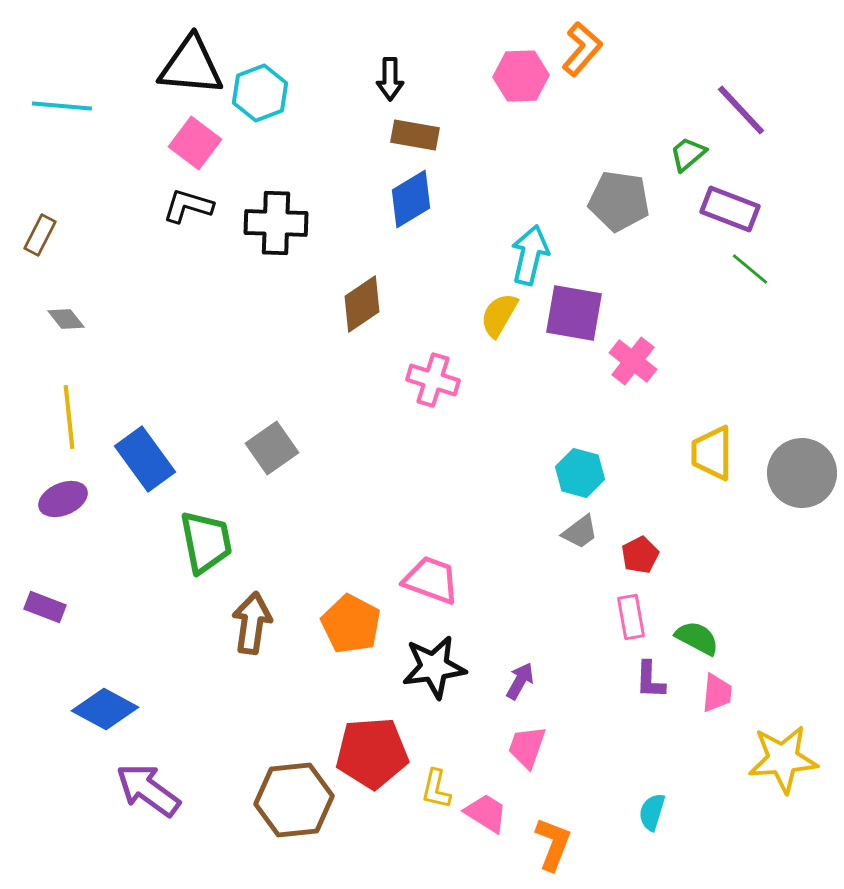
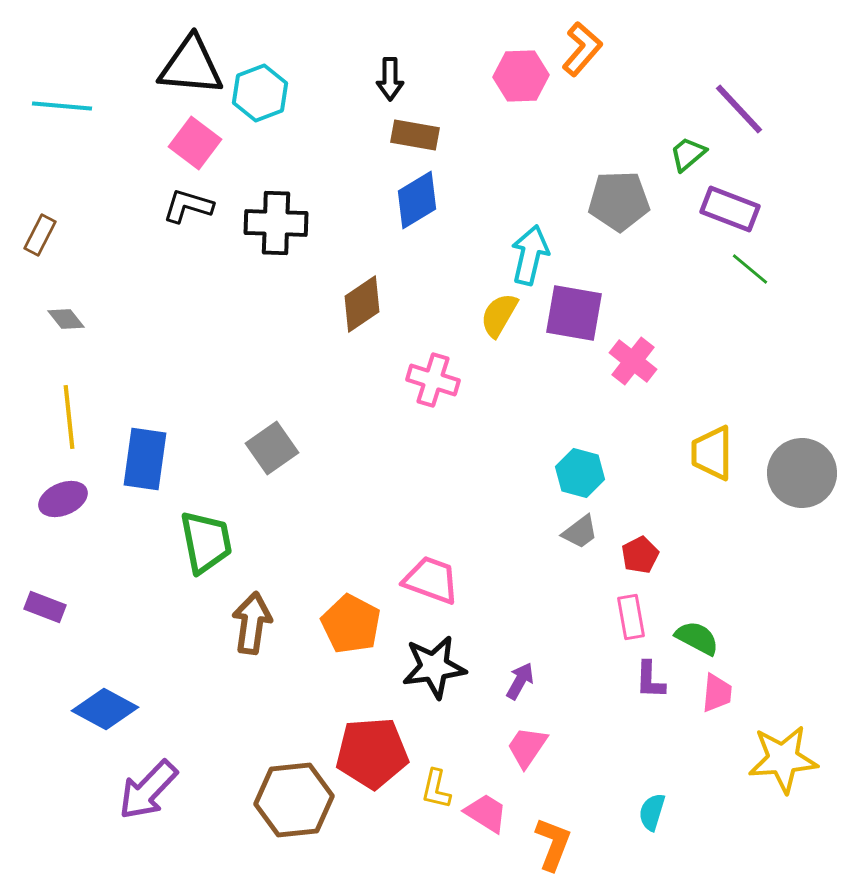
purple line at (741, 110): moved 2 px left, 1 px up
blue diamond at (411, 199): moved 6 px right, 1 px down
gray pentagon at (619, 201): rotated 10 degrees counterclockwise
blue rectangle at (145, 459): rotated 44 degrees clockwise
pink trapezoid at (527, 747): rotated 15 degrees clockwise
purple arrow at (148, 790): rotated 82 degrees counterclockwise
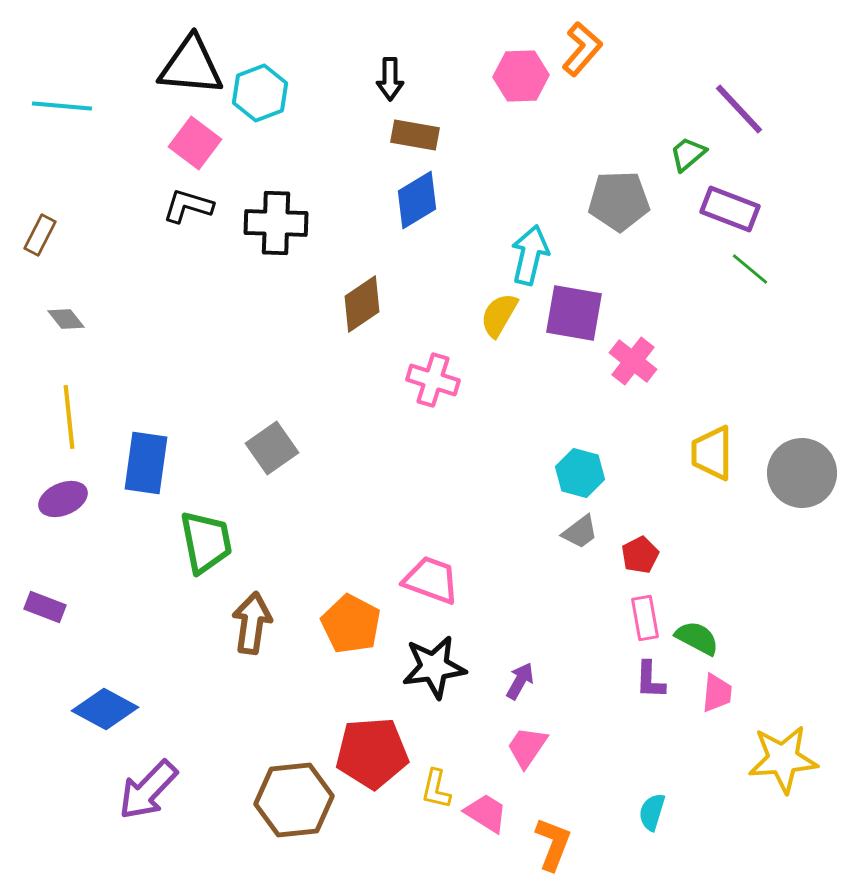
blue rectangle at (145, 459): moved 1 px right, 4 px down
pink rectangle at (631, 617): moved 14 px right, 1 px down
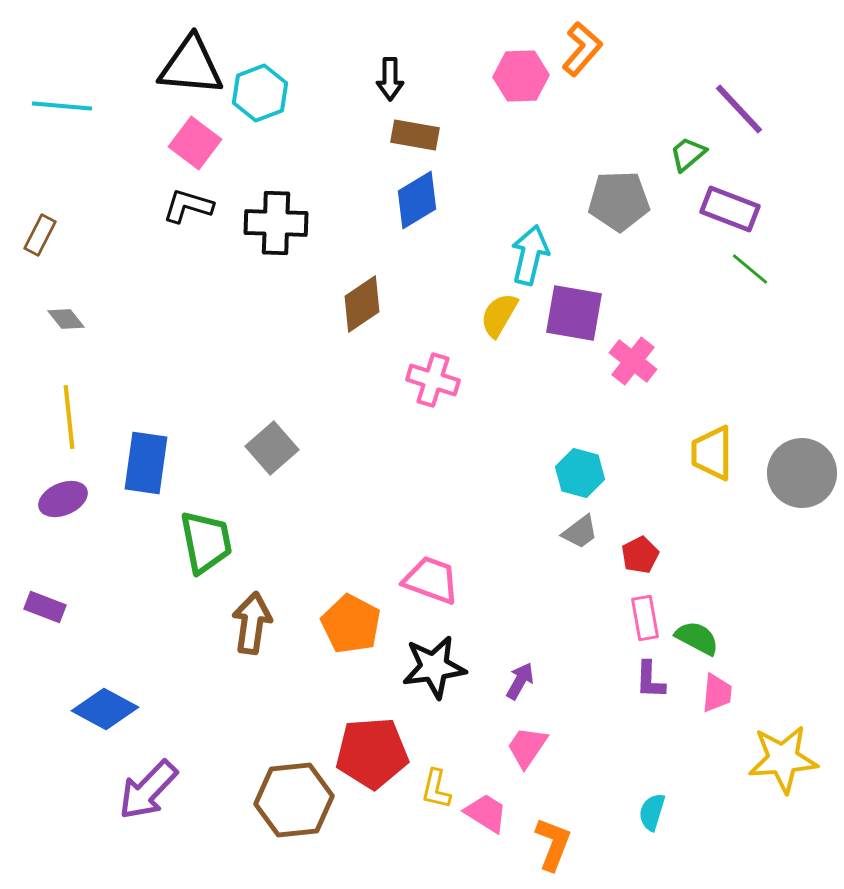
gray square at (272, 448): rotated 6 degrees counterclockwise
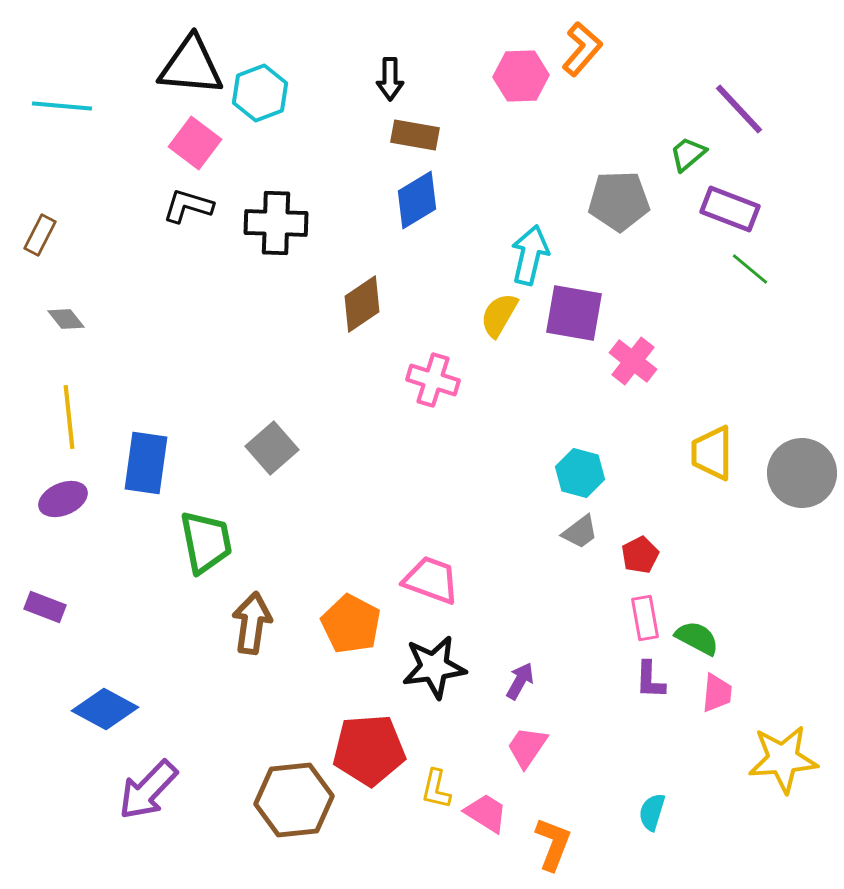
red pentagon at (372, 753): moved 3 px left, 3 px up
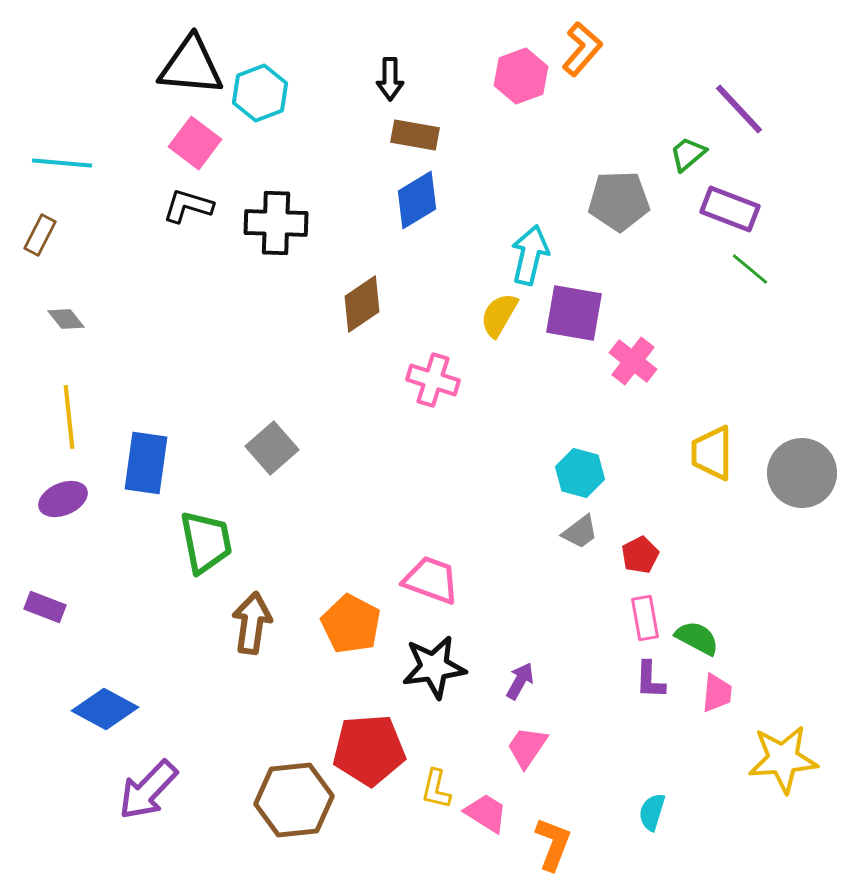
pink hexagon at (521, 76): rotated 18 degrees counterclockwise
cyan line at (62, 106): moved 57 px down
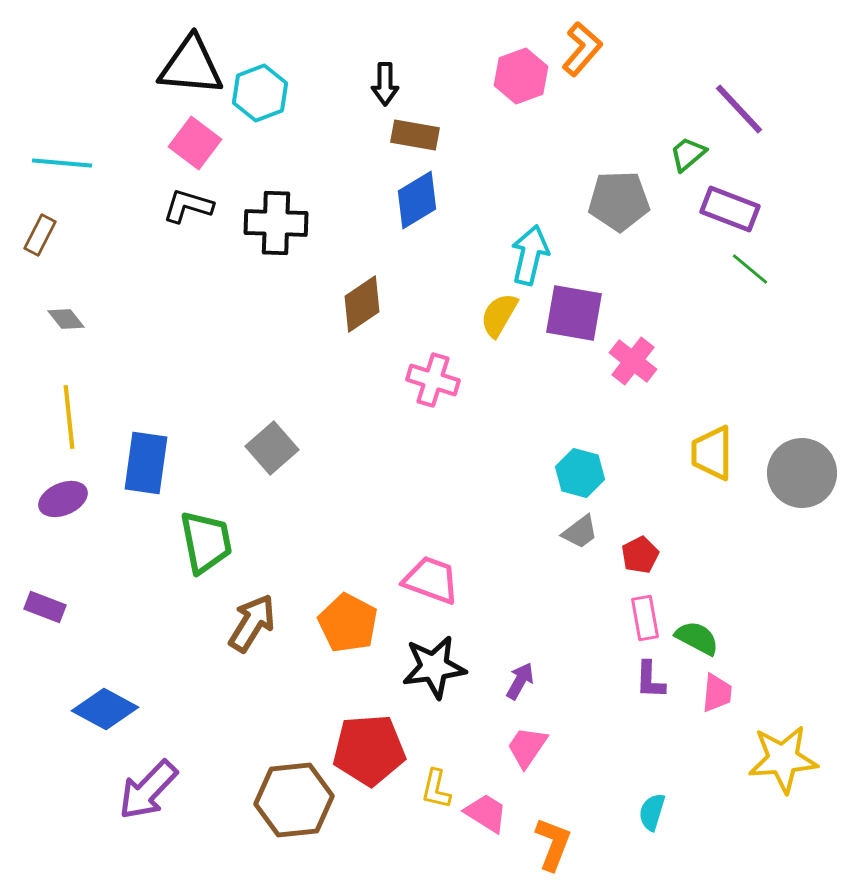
black arrow at (390, 79): moved 5 px left, 5 px down
brown arrow at (252, 623): rotated 24 degrees clockwise
orange pentagon at (351, 624): moved 3 px left, 1 px up
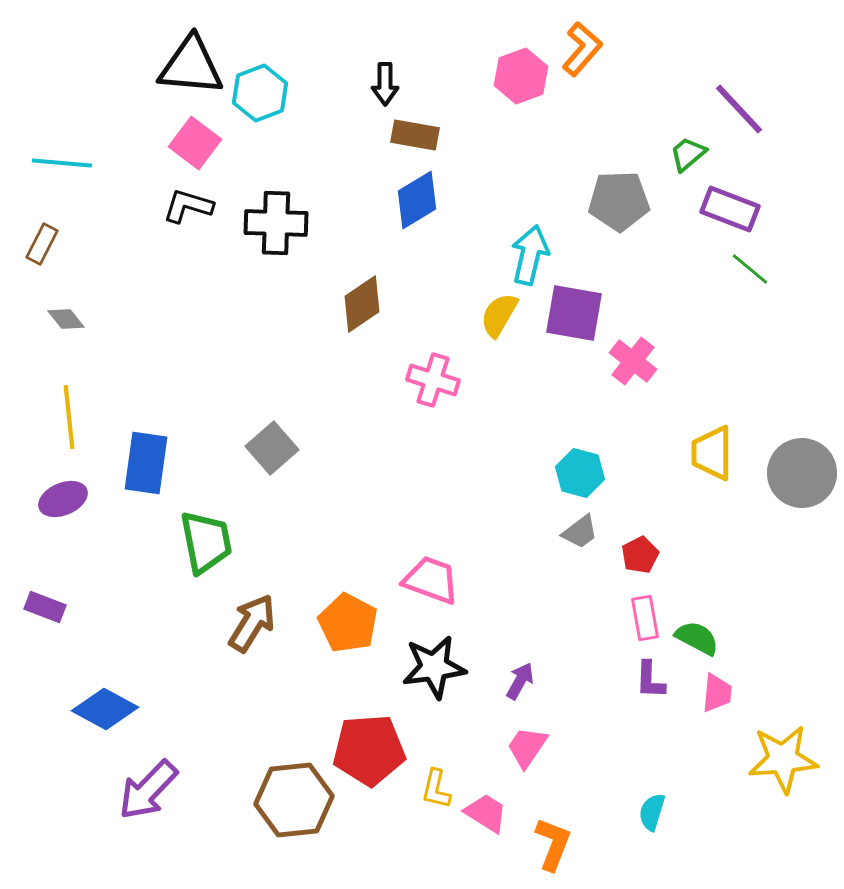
brown rectangle at (40, 235): moved 2 px right, 9 px down
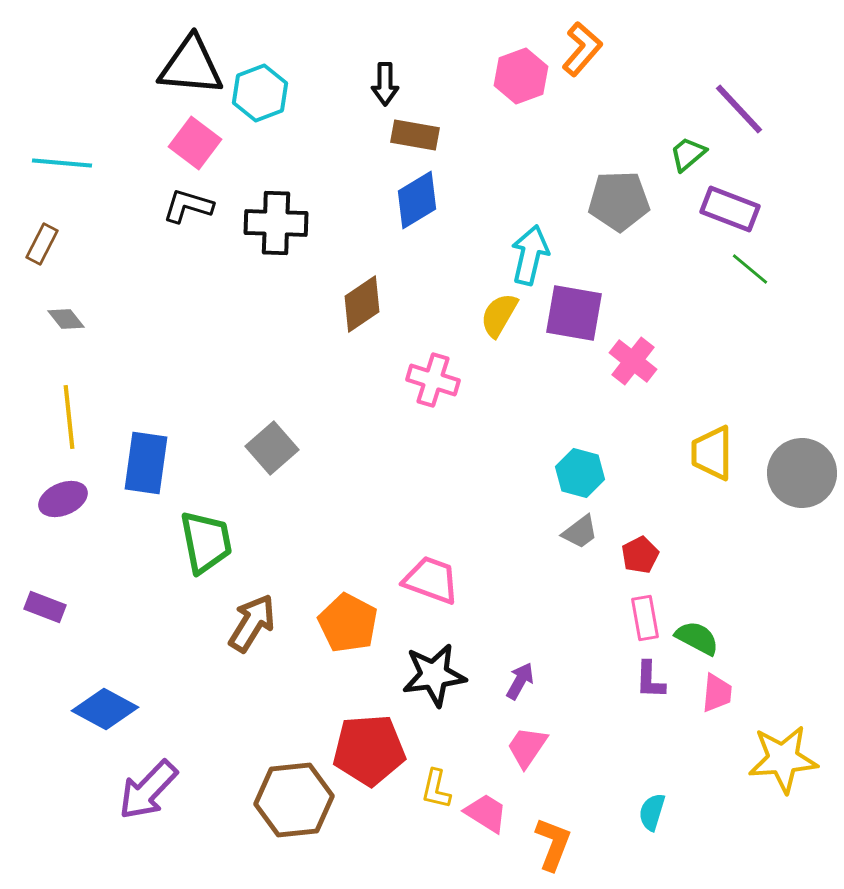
black star at (434, 667): moved 8 px down
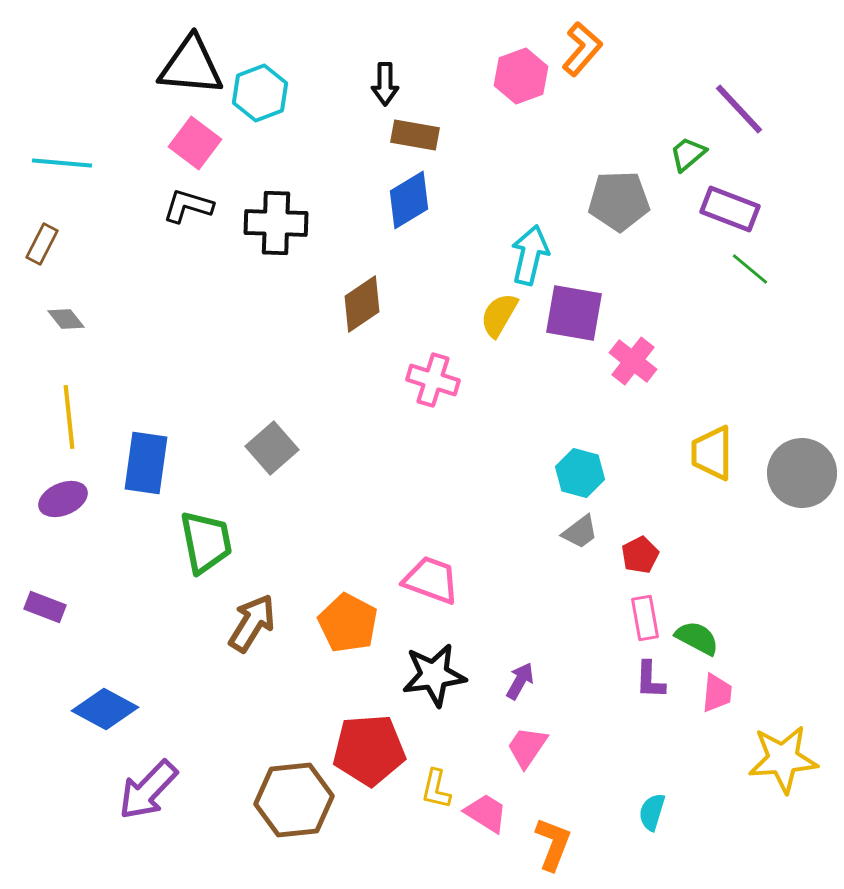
blue diamond at (417, 200): moved 8 px left
